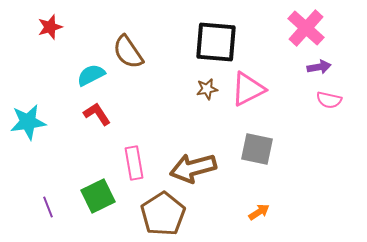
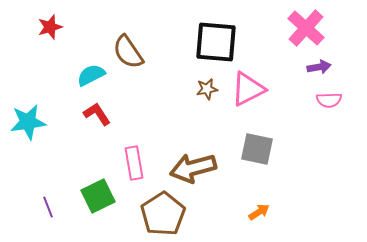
pink semicircle: rotated 15 degrees counterclockwise
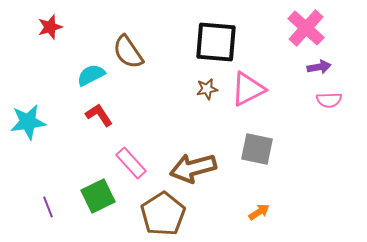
red L-shape: moved 2 px right, 1 px down
pink rectangle: moved 3 px left; rotated 32 degrees counterclockwise
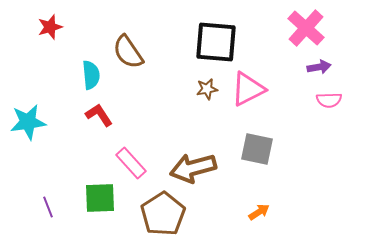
cyan semicircle: rotated 112 degrees clockwise
green square: moved 2 px right, 2 px down; rotated 24 degrees clockwise
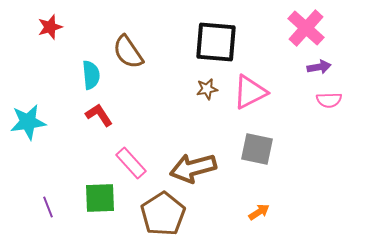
pink triangle: moved 2 px right, 3 px down
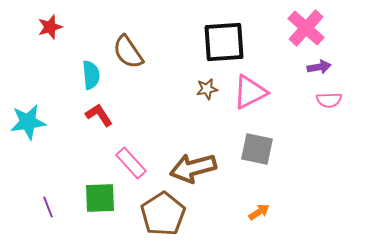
black square: moved 8 px right; rotated 9 degrees counterclockwise
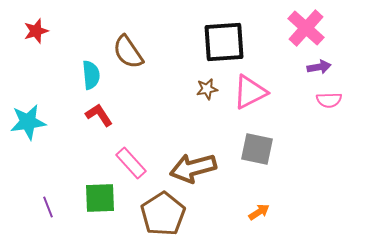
red star: moved 14 px left, 4 px down
